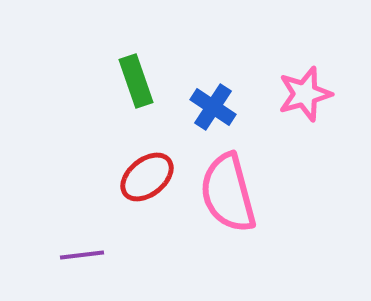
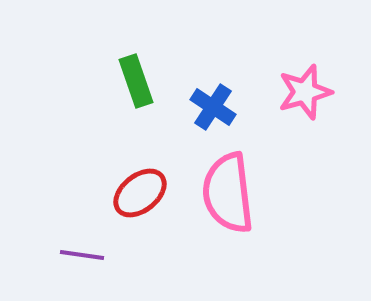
pink star: moved 2 px up
red ellipse: moved 7 px left, 16 px down
pink semicircle: rotated 8 degrees clockwise
purple line: rotated 15 degrees clockwise
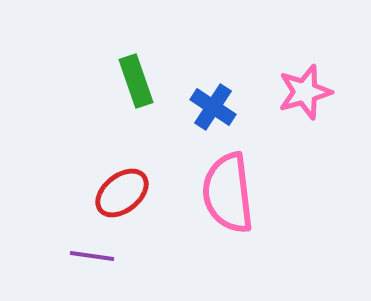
red ellipse: moved 18 px left
purple line: moved 10 px right, 1 px down
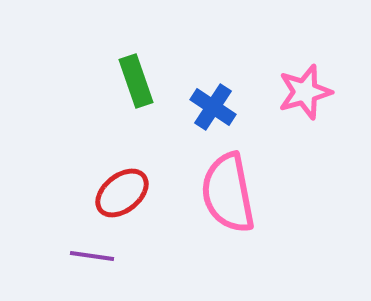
pink semicircle: rotated 4 degrees counterclockwise
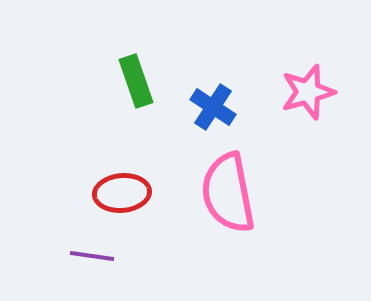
pink star: moved 3 px right
red ellipse: rotated 34 degrees clockwise
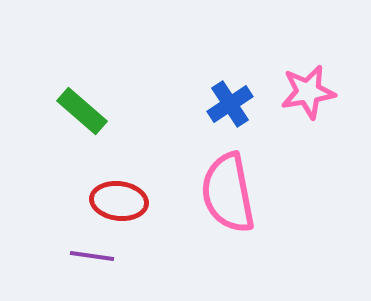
green rectangle: moved 54 px left, 30 px down; rotated 30 degrees counterclockwise
pink star: rotated 6 degrees clockwise
blue cross: moved 17 px right, 3 px up; rotated 24 degrees clockwise
red ellipse: moved 3 px left, 8 px down; rotated 12 degrees clockwise
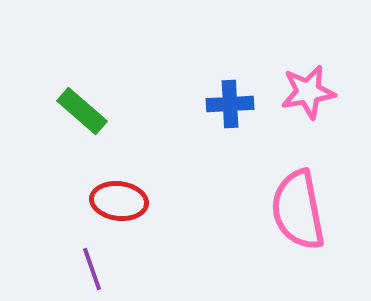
blue cross: rotated 30 degrees clockwise
pink semicircle: moved 70 px right, 17 px down
purple line: moved 13 px down; rotated 63 degrees clockwise
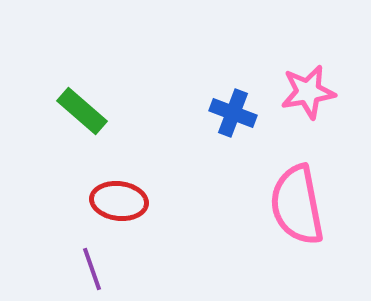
blue cross: moved 3 px right, 9 px down; rotated 24 degrees clockwise
pink semicircle: moved 1 px left, 5 px up
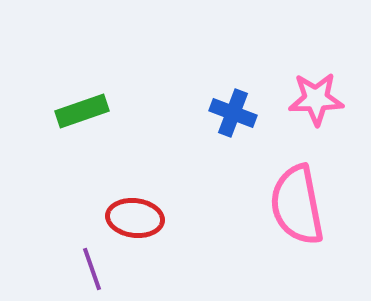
pink star: moved 8 px right, 7 px down; rotated 8 degrees clockwise
green rectangle: rotated 60 degrees counterclockwise
red ellipse: moved 16 px right, 17 px down
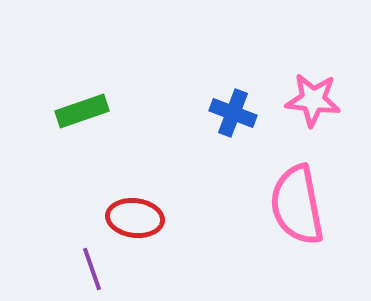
pink star: moved 3 px left, 1 px down; rotated 8 degrees clockwise
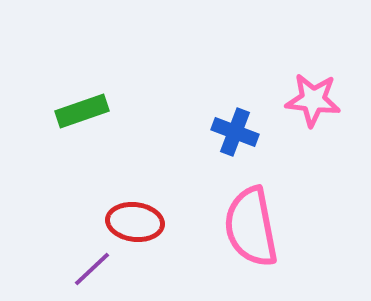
blue cross: moved 2 px right, 19 px down
pink semicircle: moved 46 px left, 22 px down
red ellipse: moved 4 px down
purple line: rotated 66 degrees clockwise
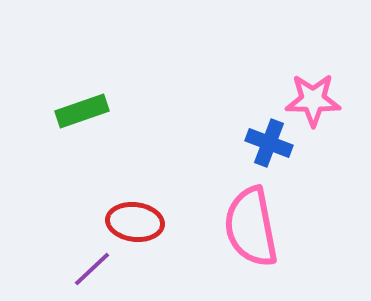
pink star: rotated 6 degrees counterclockwise
blue cross: moved 34 px right, 11 px down
